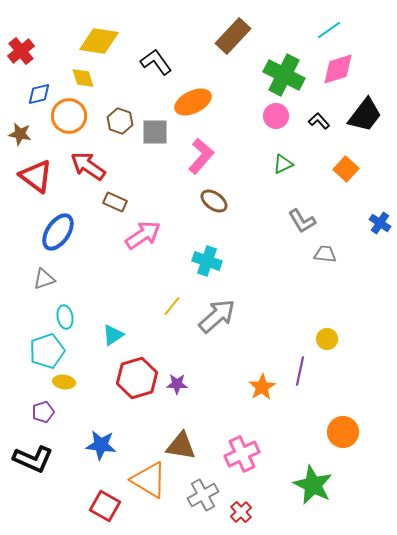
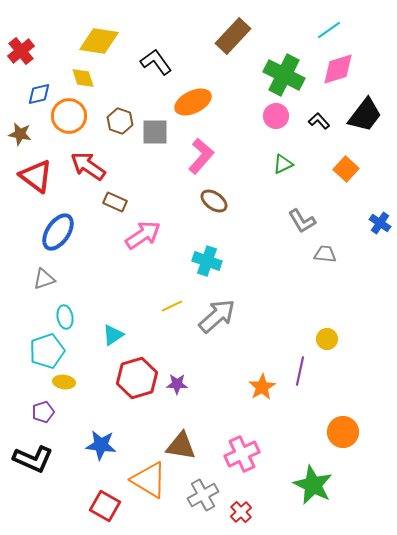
yellow line at (172, 306): rotated 25 degrees clockwise
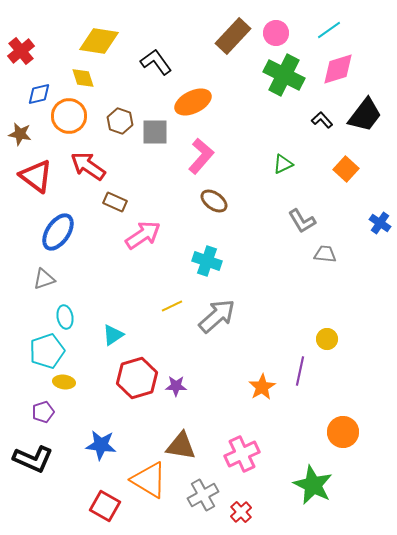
pink circle at (276, 116): moved 83 px up
black L-shape at (319, 121): moved 3 px right, 1 px up
purple star at (177, 384): moved 1 px left, 2 px down
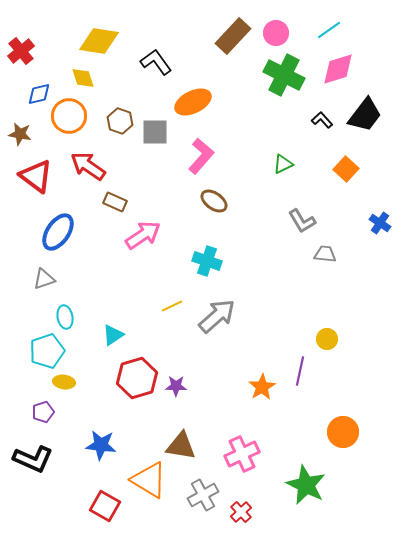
green star at (313, 485): moved 7 px left
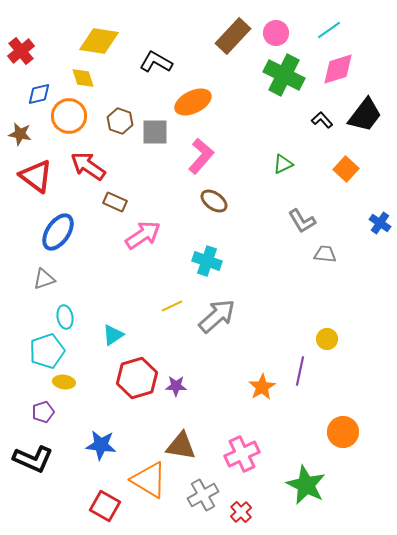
black L-shape at (156, 62): rotated 24 degrees counterclockwise
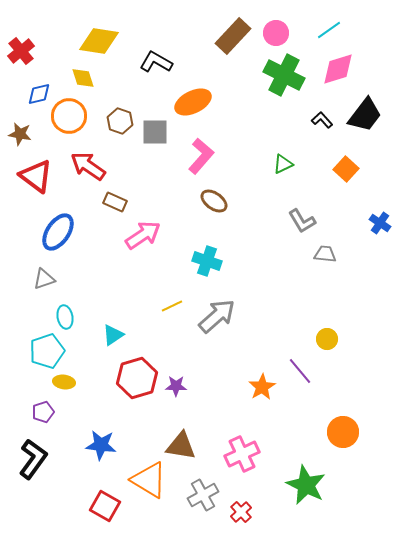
purple line at (300, 371): rotated 52 degrees counterclockwise
black L-shape at (33, 459): rotated 78 degrees counterclockwise
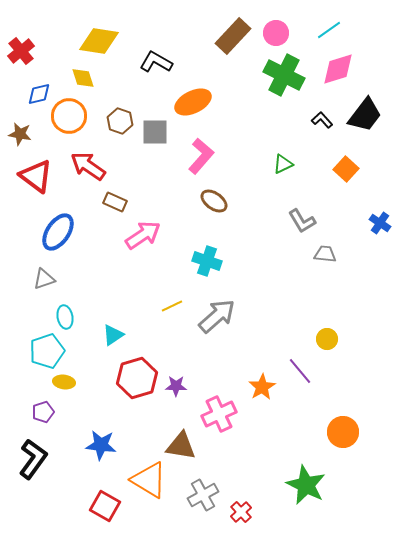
pink cross at (242, 454): moved 23 px left, 40 px up
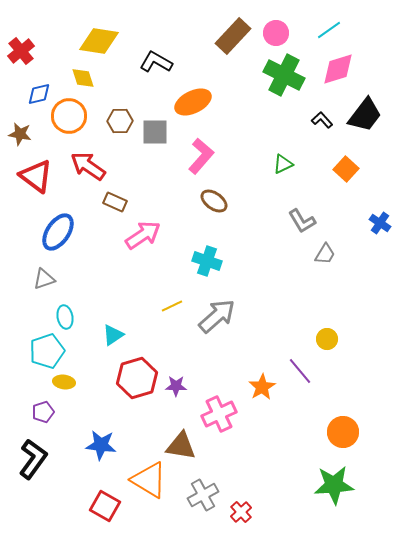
brown hexagon at (120, 121): rotated 20 degrees counterclockwise
gray trapezoid at (325, 254): rotated 115 degrees clockwise
green star at (306, 485): moved 28 px right; rotated 30 degrees counterclockwise
